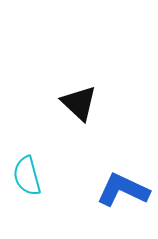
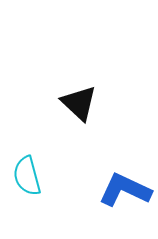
blue L-shape: moved 2 px right
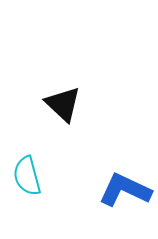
black triangle: moved 16 px left, 1 px down
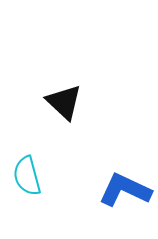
black triangle: moved 1 px right, 2 px up
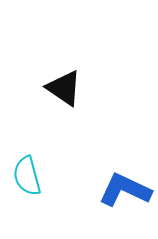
black triangle: moved 14 px up; rotated 9 degrees counterclockwise
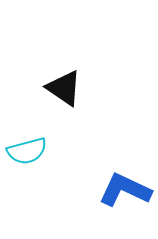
cyan semicircle: moved 25 px up; rotated 90 degrees counterclockwise
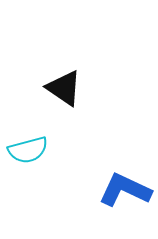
cyan semicircle: moved 1 px right, 1 px up
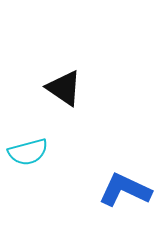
cyan semicircle: moved 2 px down
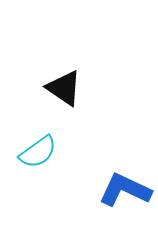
cyan semicircle: moved 10 px right; rotated 21 degrees counterclockwise
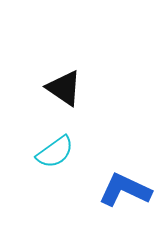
cyan semicircle: moved 17 px right
